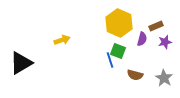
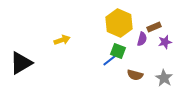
brown rectangle: moved 2 px left, 1 px down
blue line: rotated 70 degrees clockwise
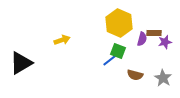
brown rectangle: moved 6 px down; rotated 24 degrees clockwise
gray star: moved 1 px left
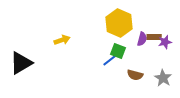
brown rectangle: moved 4 px down
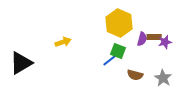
yellow arrow: moved 1 px right, 2 px down
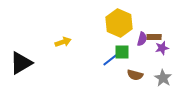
purple star: moved 3 px left, 6 px down
green square: moved 4 px right, 1 px down; rotated 21 degrees counterclockwise
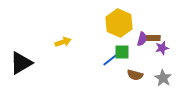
brown rectangle: moved 1 px left, 1 px down
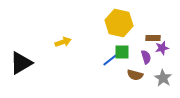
yellow hexagon: rotated 12 degrees counterclockwise
purple semicircle: moved 4 px right, 18 px down; rotated 32 degrees counterclockwise
